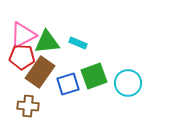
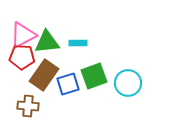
cyan rectangle: rotated 24 degrees counterclockwise
brown rectangle: moved 4 px right, 3 px down
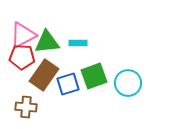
brown cross: moved 2 px left, 1 px down
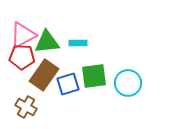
green square: rotated 12 degrees clockwise
brown cross: rotated 25 degrees clockwise
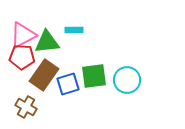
cyan rectangle: moved 4 px left, 13 px up
cyan circle: moved 1 px left, 3 px up
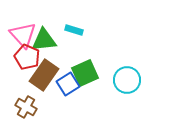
cyan rectangle: rotated 18 degrees clockwise
pink triangle: rotated 44 degrees counterclockwise
green triangle: moved 3 px left, 2 px up
red pentagon: moved 5 px right; rotated 20 degrees clockwise
green square: moved 9 px left, 3 px up; rotated 16 degrees counterclockwise
blue square: rotated 15 degrees counterclockwise
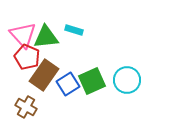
green triangle: moved 2 px right, 3 px up
green square: moved 7 px right, 8 px down
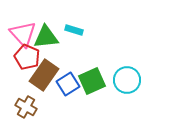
pink triangle: moved 1 px up
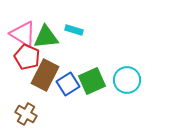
pink triangle: rotated 16 degrees counterclockwise
brown rectangle: moved 1 px right; rotated 8 degrees counterclockwise
brown cross: moved 7 px down
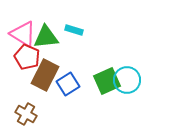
green square: moved 15 px right
